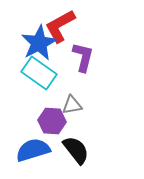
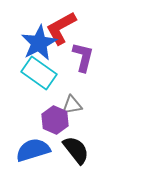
red L-shape: moved 1 px right, 2 px down
purple hexagon: moved 3 px right, 1 px up; rotated 20 degrees clockwise
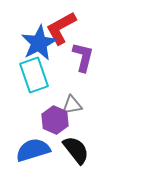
cyan rectangle: moved 5 px left, 2 px down; rotated 36 degrees clockwise
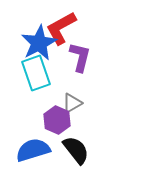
purple L-shape: moved 3 px left
cyan rectangle: moved 2 px right, 2 px up
gray triangle: moved 2 px up; rotated 20 degrees counterclockwise
purple hexagon: moved 2 px right
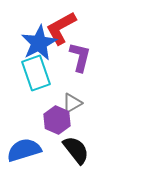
blue semicircle: moved 9 px left
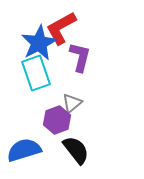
gray triangle: rotated 10 degrees counterclockwise
purple hexagon: rotated 16 degrees clockwise
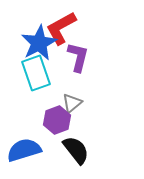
purple L-shape: moved 2 px left
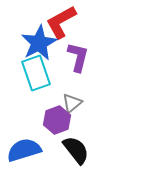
red L-shape: moved 6 px up
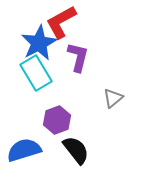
cyan rectangle: rotated 12 degrees counterclockwise
gray triangle: moved 41 px right, 5 px up
